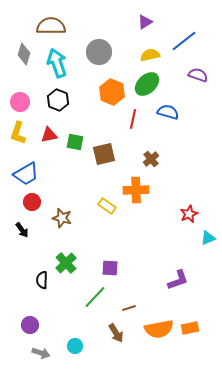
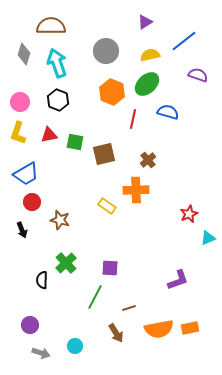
gray circle: moved 7 px right, 1 px up
brown cross: moved 3 px left, 1 px down
brown star: moved 2 px left, 2 px down
black arrow: rotated 14 degrees clockwise
green line: rotated 15 degrees counterclockwise
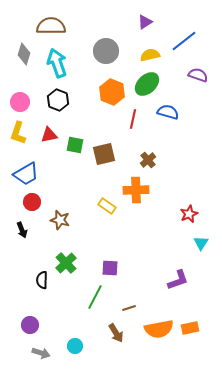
green square: moved 3 px down
cyan triangle: moved 7 px left, 5 px down; rotated 35 degrees counterclockwise
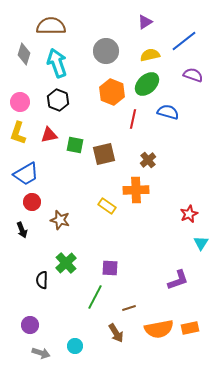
purple semicircle: moved 5 px left
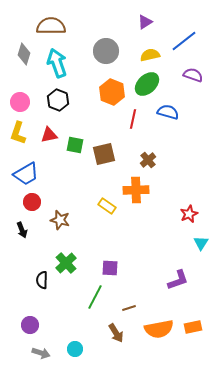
orange rectangle: moved 3 px right, 1 px up
cyan circle: moved 3 px down
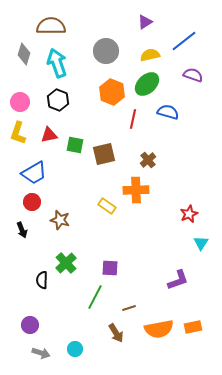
blue trapezoid: moved 8 px right, 1 px up
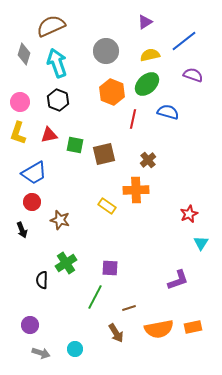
brown semicircle: rotated 24 degrees counterclockwise
green cross: rotated 10 degrees clockwise
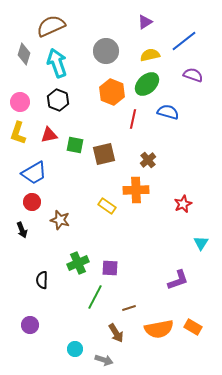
red star: moved 6 px left, 10 px up
green cross: moved 12 px right; rotated 10 degrees clockwise
orange rectangle: rotated 42 degrees clockwise
gray arrow: moved 63 px right, 7 px down
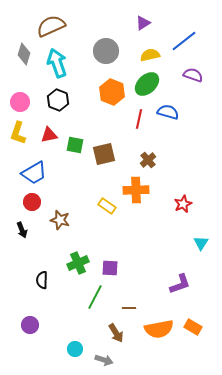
purple triangle: moved 2 px left, 1 px down
red line: moved 6 px right
purple L-shape: moved 2 px right, 4 px down
brown line: rotated 16 degrees clockwise
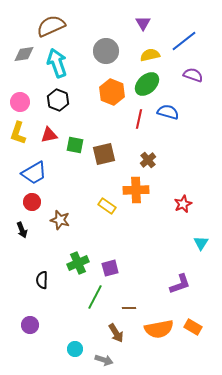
purple triangle: rotated 28 degrees counterclockwise
gray diamond: rotated 65 degrees clockwise
purple square: rotated 18 degrees counterclockwise
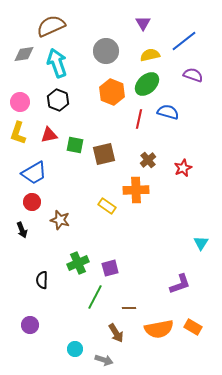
red star: moved 36 px up
